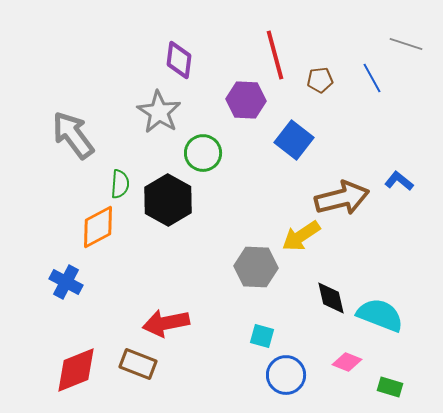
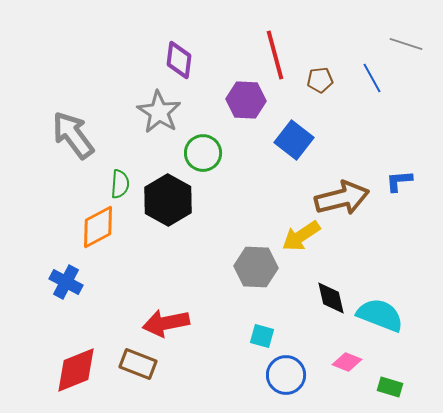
blue L-shape: rotated 44 degrees counterclockwise
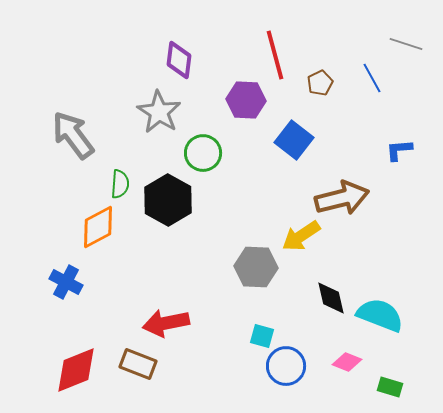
brown pentagon: moved 3 px down; rotated 20 degrees counterclockwise
blue L-shape: moved 31 px up
blue circle: moved 9 px up
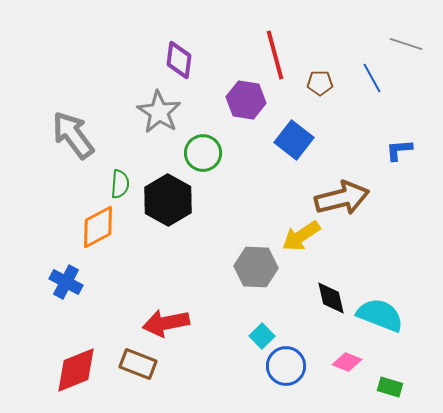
brown pentagon: rotated 25 degrees clockwise
purple hexagon: rotated 6 degrees clockwise
cyan square: rotated 30 degrees clockwise
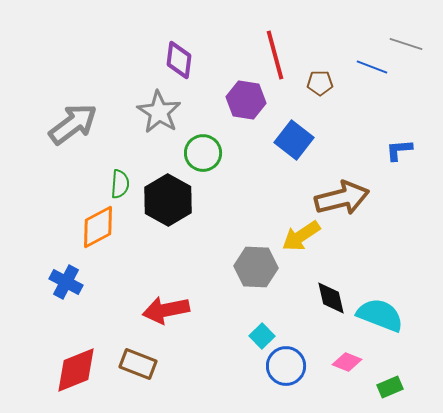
blue line: moved 11 px up; rotated 40 degrees counterclockwise
gray arrow: moved 11 px up; rotated 90 degrees clockwise
red arrow: moved 13 px up
green rectangle: rotated 40 degrees counterclockwise
